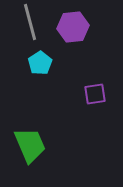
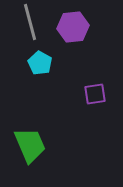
cyan pentagon: rotated 10 degrees counterclockwise
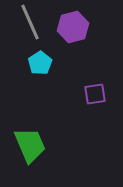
gray line: rotated 9 degrees counterclockwise
purple hexagon: rotated 8 degrees counterclockwise
cyan pentagon: rotated 10 degrees clockwise
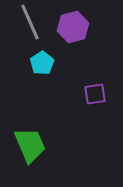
cyan pentagon: moved 2 px right
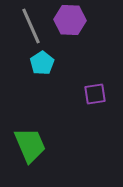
gray line: moved 1 px right, 4 px down
purple hexagon: moved 3 px left, 7 px up; rotated 16 degrees clockwise
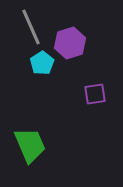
purple hexagon: moved 23 px down; rotated 20 degrees counterclockwise
gray line: moved 1 px down
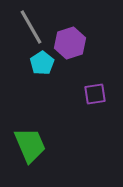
gray line: rotated 6 degrees counterclockwise
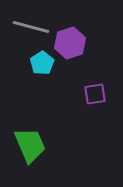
gray line: rotated 45 degrees counterclockwise
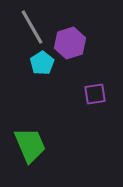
gray line: moved 1 px right; rotated 45 degrees clockwise
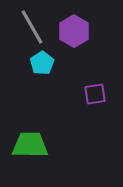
purple hexagon: moved 4 px right, 12 px up; rotated 12 degrees counterclockwise
green trapezoid: rotated 66 degrees counterclockwise
